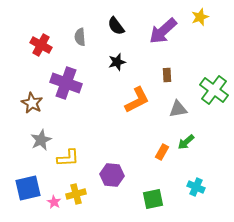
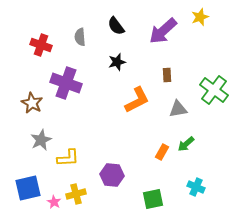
red cross: rotated 10 degrees counterclockwise
green arrow: moved 2 px down
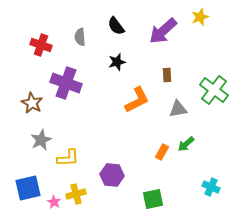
cyan cross: moved 15 px right
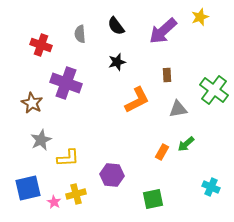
gray semicircle: moved 3 px up
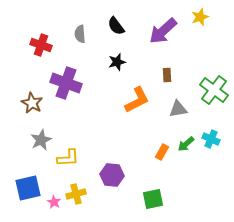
cyan cross: moved 48 px up
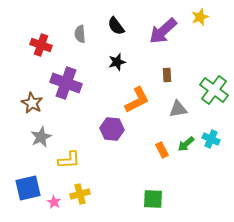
gray star: moved 3 px up
orange rectangle: moved 2 px up; rotated 56 degrees counterclockwise
yellow L-shape: moved 1 px right, 2 px down
purple hexagon: moved 46 px up
yellow cross: moved 4 px right
green square: rotated 15 degrees clockwise
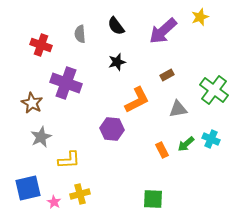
brown rectangle: rotated 64 degrees clockwise
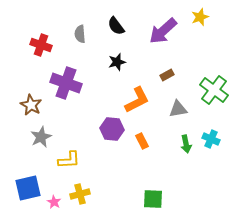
brown star: moved 1 px left, 2 px down
green arrow: rotated 60 degrees counterclockwise
orange rectangle: moved 20 px left, 9 px up
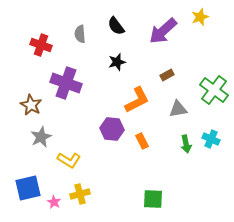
yellow L-shape: rotated 35 degrees clockwise
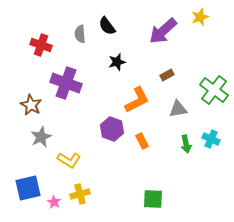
black semicircle: moved 9 px left
purple hexagon: rotated 15 degrees clockwise
